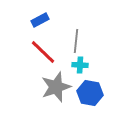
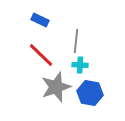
blue rectangle: rotated 54 degrees clockwise
red line: moved 2 px left, 3 px down
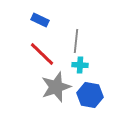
red line: moved 1 px right, 1 px up
blue hexagon: moved 2 px down
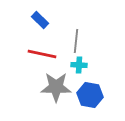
blue rectangle: rotated 18 degrees clockwise
red line: rotated 32 degrees counterclockwise
cyan cross: moved 1 px left
gray star: rotated 20 degrees clockwise
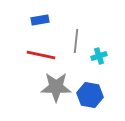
blue rectangle: rotated 54 degrees counterclockwise
red line: moved 1 px left, 1 px down
cyan cross: moved 20 px right, 9 px up; rotated 21 degrees counterclockwise
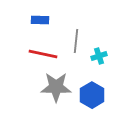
blue rectangle: rotated 12 degrees clockwise
red line: moved 2 px right, 1 px up
blue hexagon: moved 2 px right; rotated 20 degrees clockwise
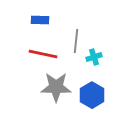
cyan cross: moved 5 px left, 1 px down
